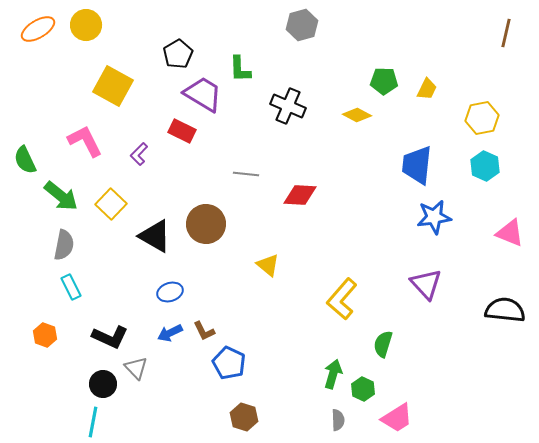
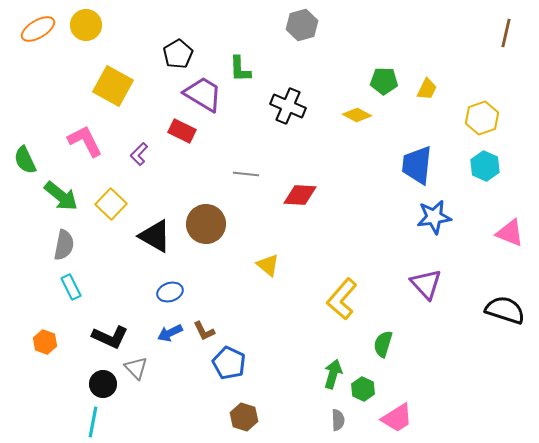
yellow hexagon at (482, 118): rotated 8 degrees counterclockwise
black semicircle at (505, 310): rotated 12 degrees clockwise
orange hexagon at (45, 335): moved 7 px down
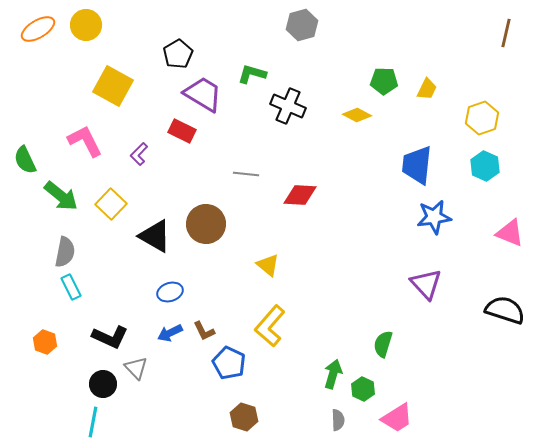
green L-shape at (240, 69): moved 12 px right, 5 px down; rotated 108 degrees clockwise
gray semicircle at (64, 245): moved 1 px right, 7 px down
yellow L-shape at (342, 299): moved 72 px left, 27 px down
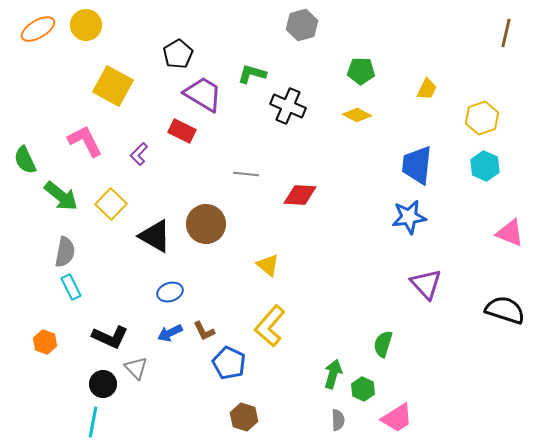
green pentagon at (384, 81): moved 23 px left, 10 px up
blue star at (434, 217): moved 25 px left
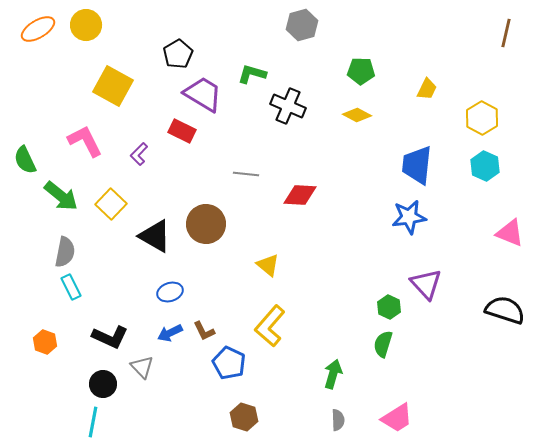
yellow hexagon at (482, 118): rotated 12 degrees counterclockwise
gray triangle at (136, 368): moved 6 px right, 1 px up
green hexagon at (363, 389): moved 26 px right, 82 px up
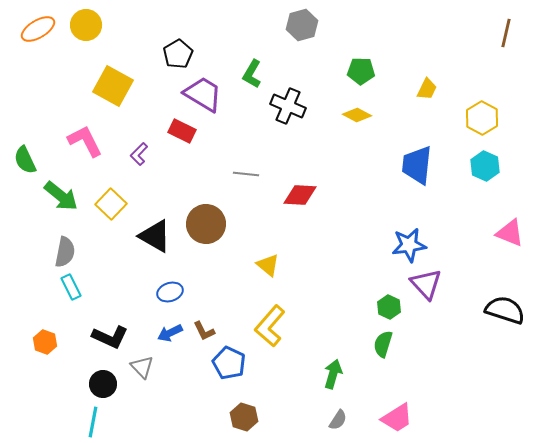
green L-shape at (252, 74): rotated 76 degrees counterclockwise
blue star at (409, 217): moved 28 px down
gray semicircle at (338, 420): rotated 35 degrees clockwise
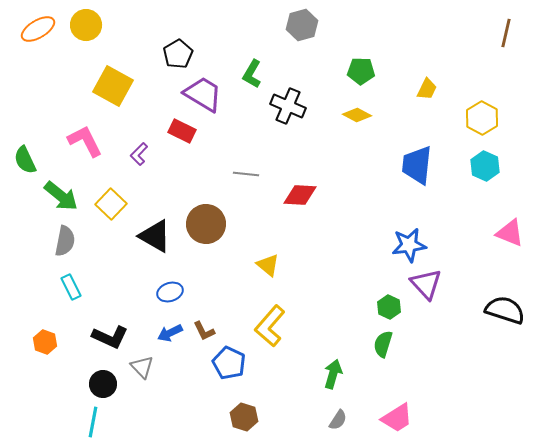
gray semicircle at (65, 252): moved 11 px up
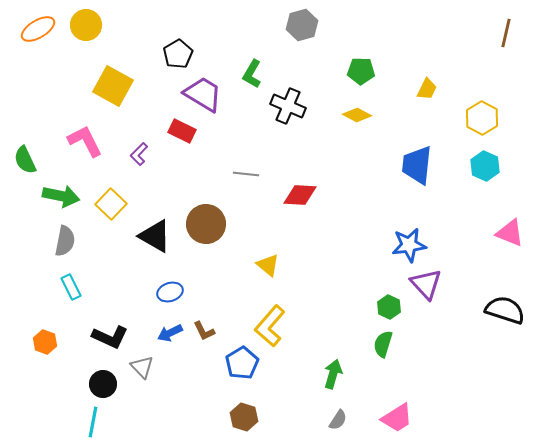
green arrow at (61, 196): rotated 27 degrees counterclockwise
blue pentagon at (229, 363): moved 13 px right; rotated 16 degrees clockwise
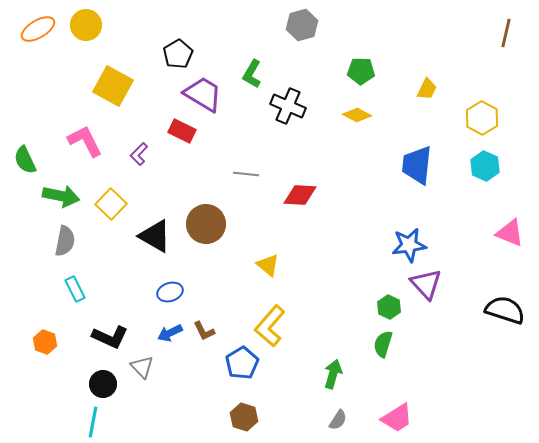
cyan rectangle at (71, 287): moved 4 px right, 2 px down
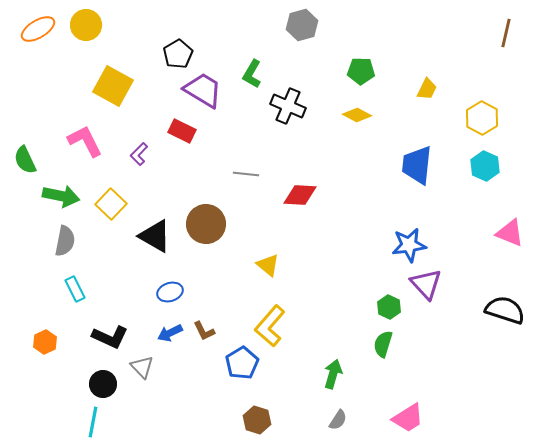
purple trapezoid at (203, 94): moved 4 px up
orange hexagon at (45, 342): rotated 15 degrees clockwise
brown hexagon at (244, 417): moved 13 px right, 3 px down
pink trapezoid at (397, 418): moved 11 px right
